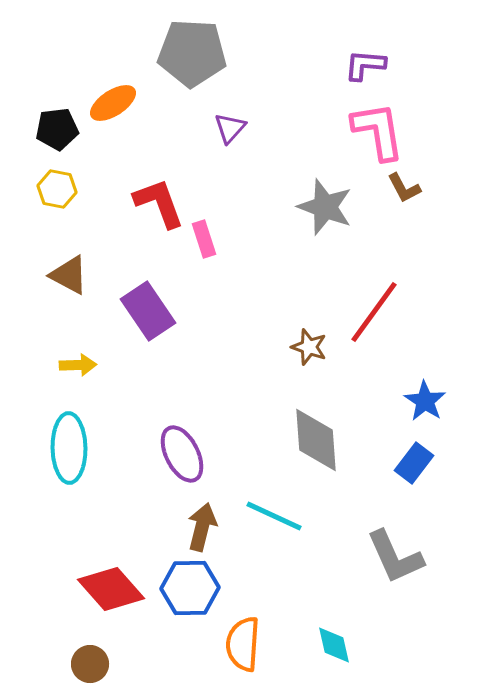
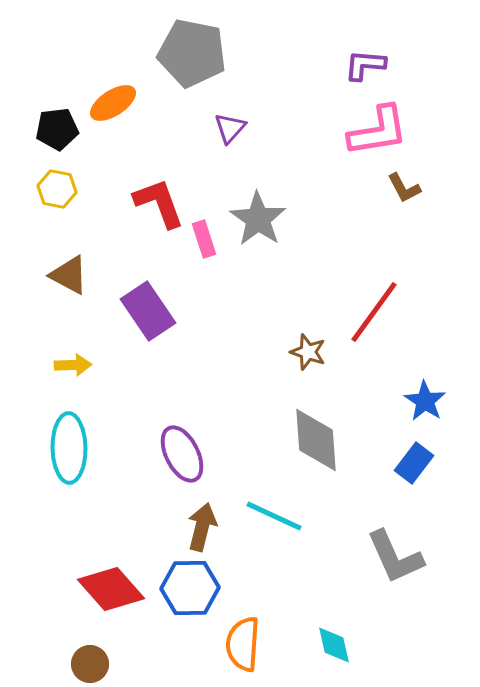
gray pentagon: rotated 8 degrees clockwise
pink L-shape: rotated 90 degrees clockwise
gray star: moved 67 px left, 12 px down; rotated 14 degrees clockwise
brown star: moved 1 px left, 5 px down
yellow arrow: moved 5 px left
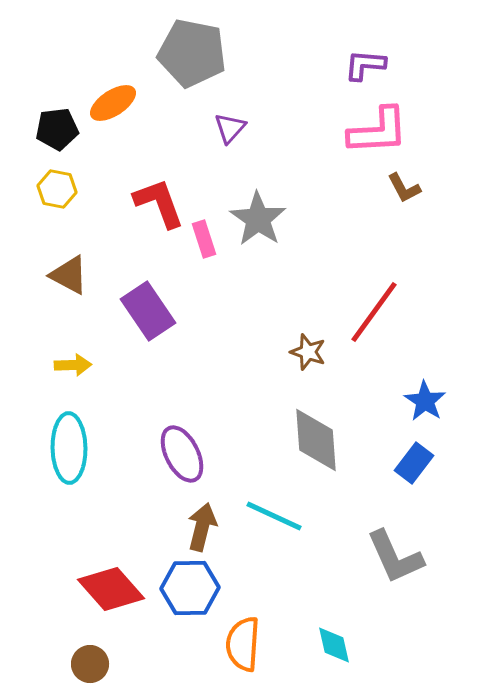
pink L-shape: rotated 6 degrees clockwise
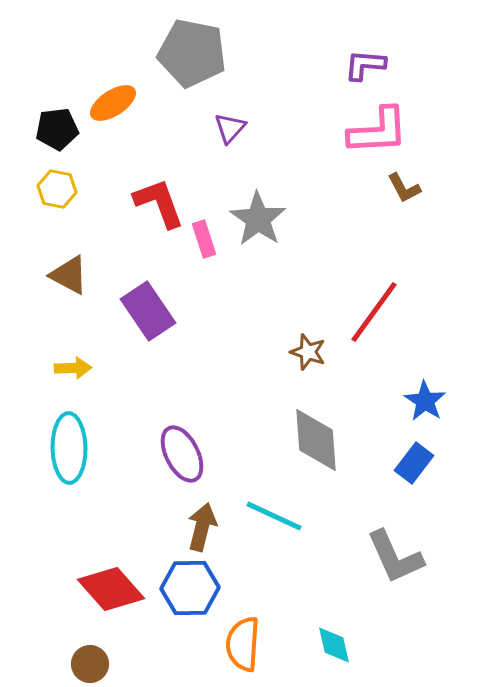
yellow arrow: moved 3 px down
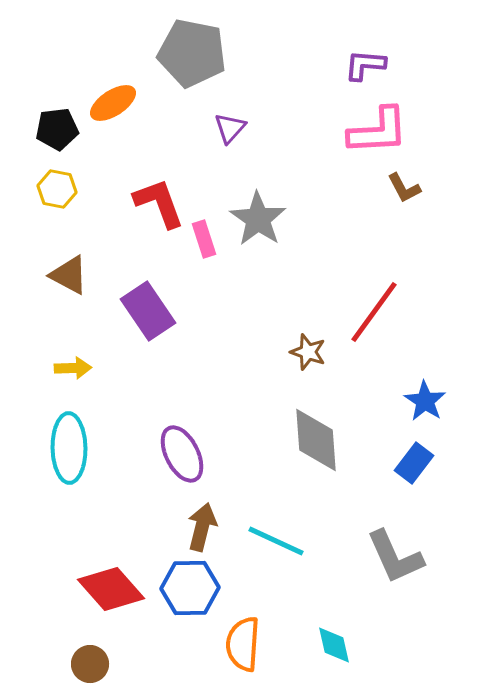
cyan line: moved 2 px right, 25 px down
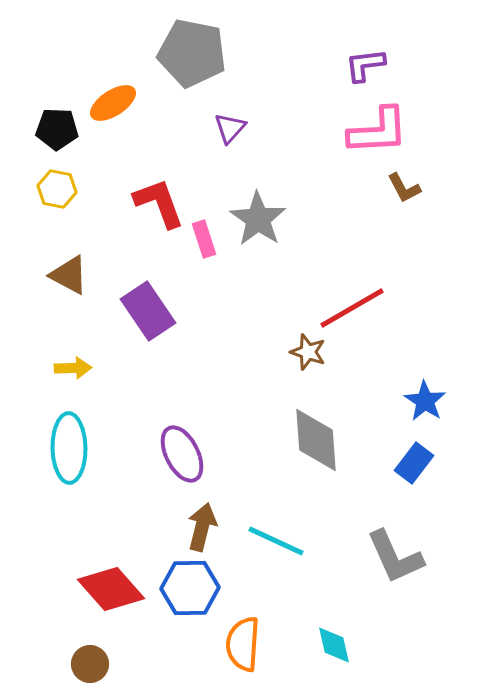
purple L-shape: rotated 12 degrees counterclockwise
black pentagon: rotated 9 degrees clockwise
red line: moved 22 px left, 4 px up; rotated 24 degrees clockwise
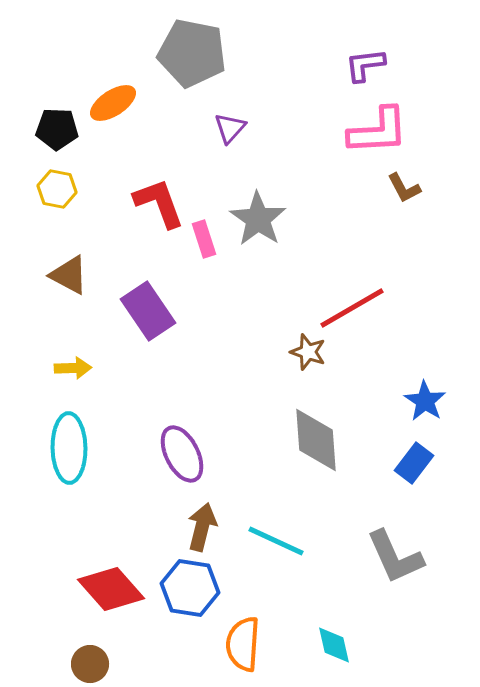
blue hexagon: rotated 10 degrees clockwise
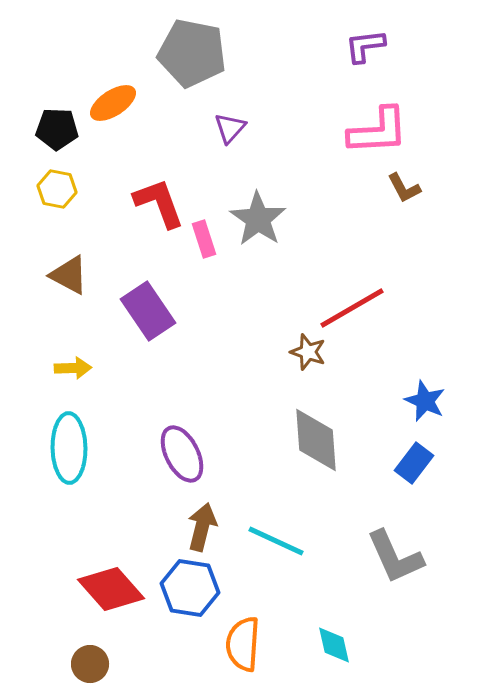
purple L-shape: moved 19 px up
blue star: rotated 9 degrees counterclockwise
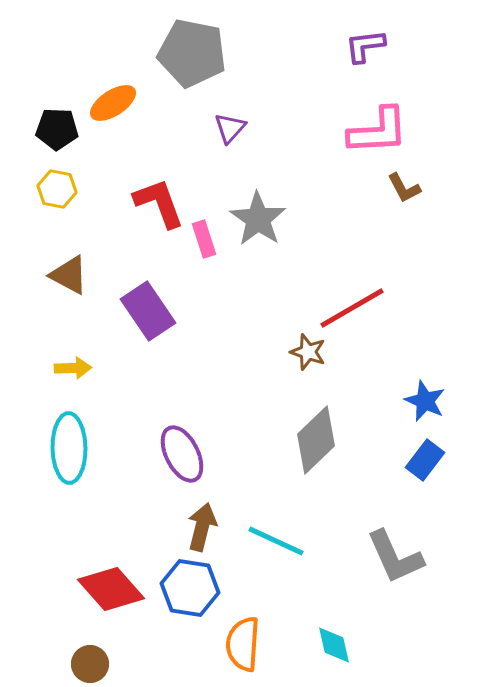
gray diamond: rotated 50 degrees clockwise
blue rectangle: moved 11 px right, 3 px up
